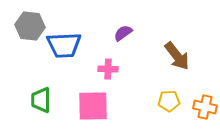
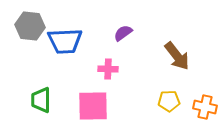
blue trapezoid: moved 1 px right, 4 px up
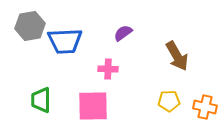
gray hexagon: rotated 16 degrees counterclockwise
brown arrow: rotated 8 degrees clockwise
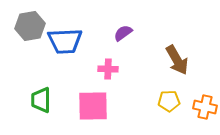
brown arrow: moved 4 px down
